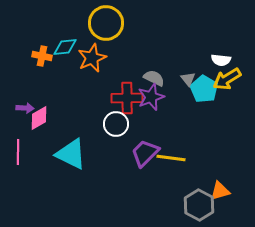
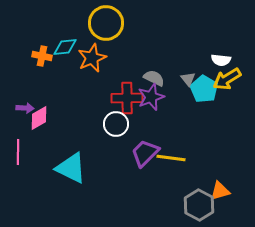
cyan triangle: moved 14 px down
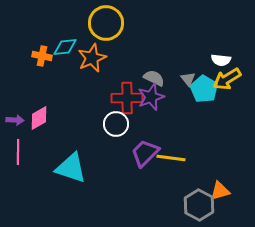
purple arrow: moved 10 px left, 12 px down
cyan triangle: rotated 8 degrees counterclockwise
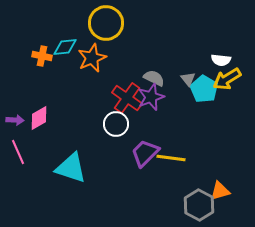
red cross: rotated 36 degrees clockwise
pink line: rotated 25 degrees counterclockwise
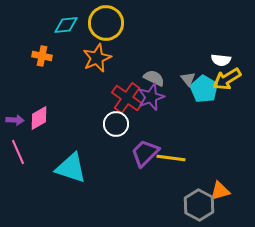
cyan diamond: moved 1 px right, 22 px up
orange star: moved 5 px right
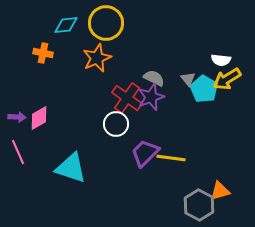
orange cross: moved 1 px right, 3 px up
purple arrow: moved 2 px right, 3 px up
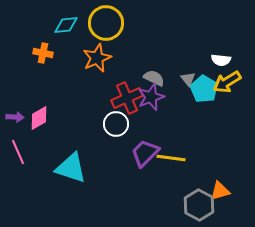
yellow arrow: moved 3 px down
red cross: rotated 32 degrees clockwise
purple arrow: moved 2 px left
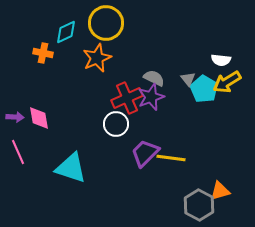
cyan diamond: moved 7 px down; rotated 20 degrees counterclockwise
pink diamond: rotated 70 degrees counterclockwise
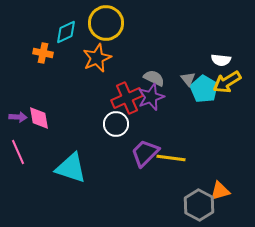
purple arrow: moved 3 px right
